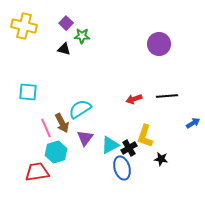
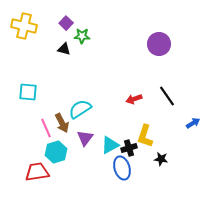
black line: rotated 60 degrees clockwise
black cross: rotated 14 degrees clockwise
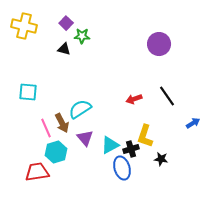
purple triangle: rotated 18 degrees counterclockwise
black cross: moved 2 px right, 1 px down
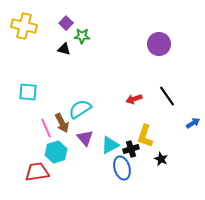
black star: rotated 16 degrees clockwise
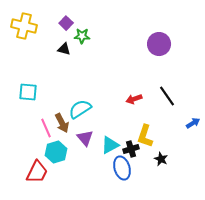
red trapezoid: rotated 125 degrees clockwise
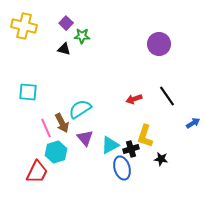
black star: rotated 16 degrees counterclockwise
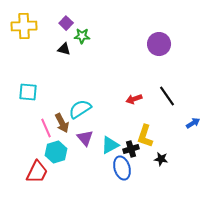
yellow cross: rotated 15 degrees counterclockwise
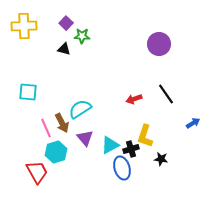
black line: moved 1 px left, 2 px up
red trapezoid: rotated 55 degrees counterclockwise
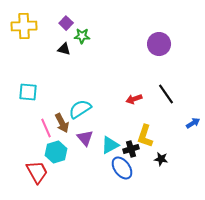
blue ellipse: rotated 20 degrees counterclockwise
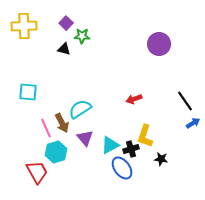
black line: moved 19 px right, 7 px down
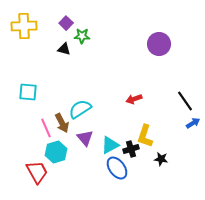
blue ellipse: moved 5 px left
